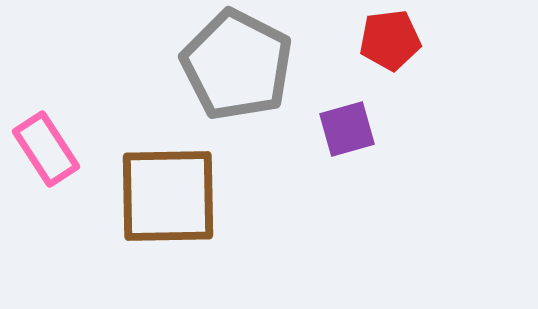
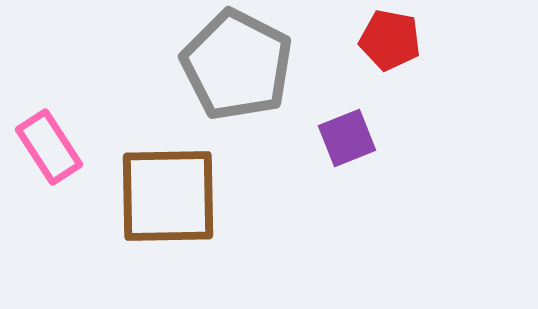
red pentagon: rotated 18 degrees clockwise
purple square: moved 9 px down; rotated 6 degrees counterclockwise
pink rectangle: moved 3 px right, 2 px up
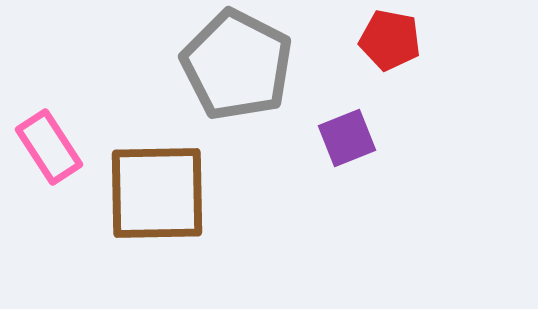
brown square: moved 11 px left, 3 px up
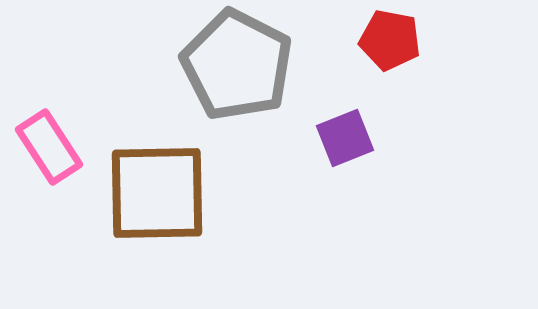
purple square: moved 2 px left
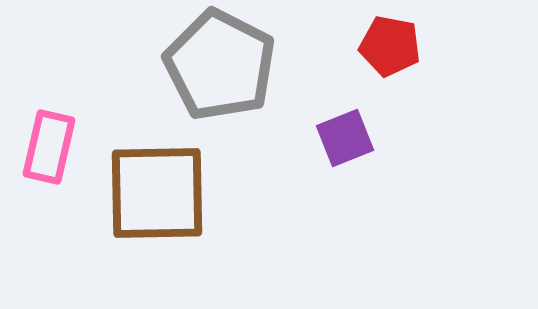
red pentagon: moved 6 px down
gray pentagon: moved 17 px left
pink rectangle: rotated 46 degrees clockwise
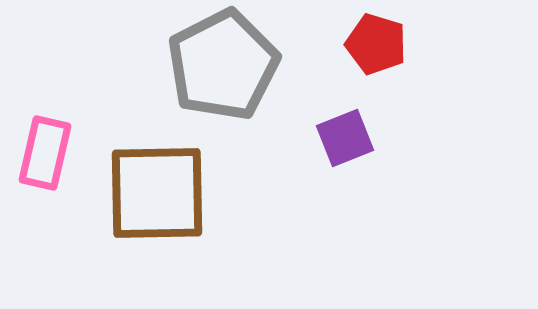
red pentagon: moved 14 px left, 2 px up; rotated 6 degrees clockwise
gray pentagon: moved 3 px right; rotated 18 degrees clockwise
pink rectangle: moved 4 px left, 6 px down
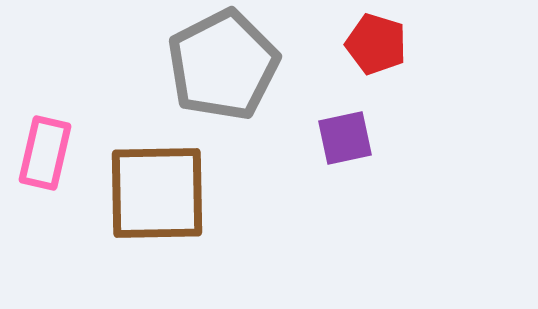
purple square: rotated 10 degrees clockwise
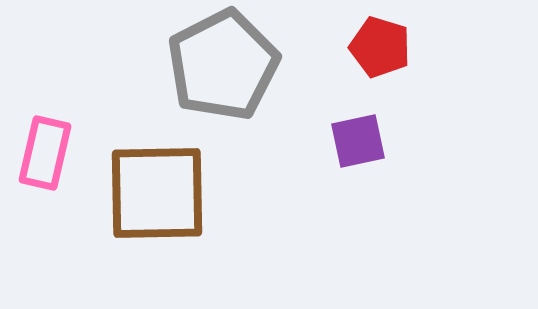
red pentagon: moved 4 px right, 3 px down
purple square: moved 13 px right, 3 px down
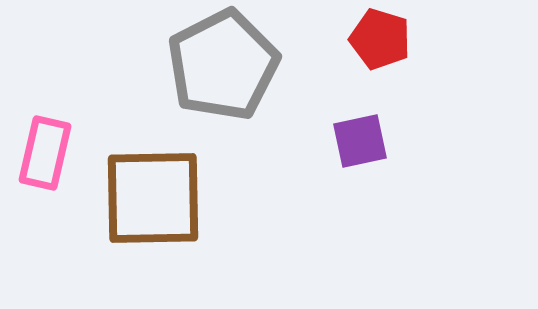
red pentagon: moved 8 px up
purple square: moved 2 px right
brown square: moved 4 px left, 5 px down
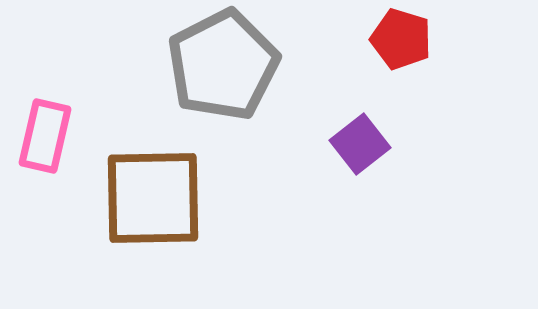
red pentagon: moved 21 px right
purple square: moved 3 px down; rotated 26 degrees counterclockwise
pink rectangle: moved 17 px up
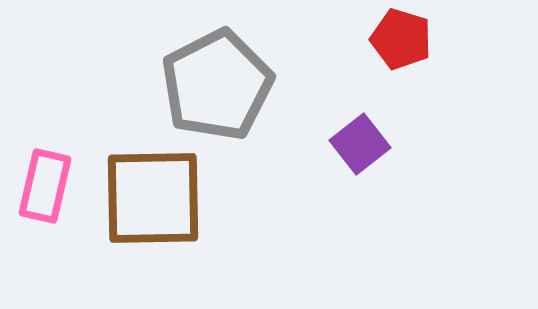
gray pentagon: moved 6 px left, 20 px down
pink rectangle: moved 50 px down
